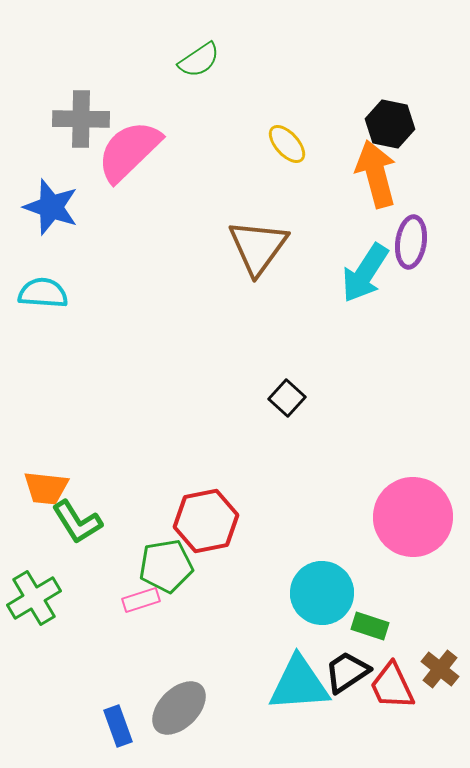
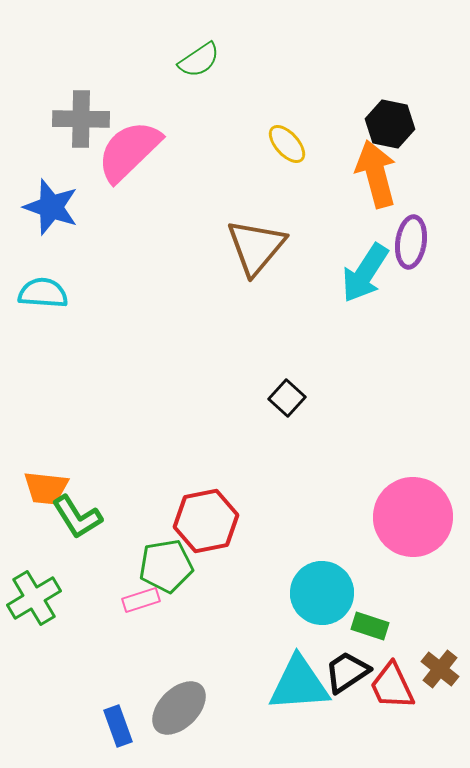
brown triangle: moved 2 px left; rotated 4 degrees clockwise
green L-shape: moved 5 px up
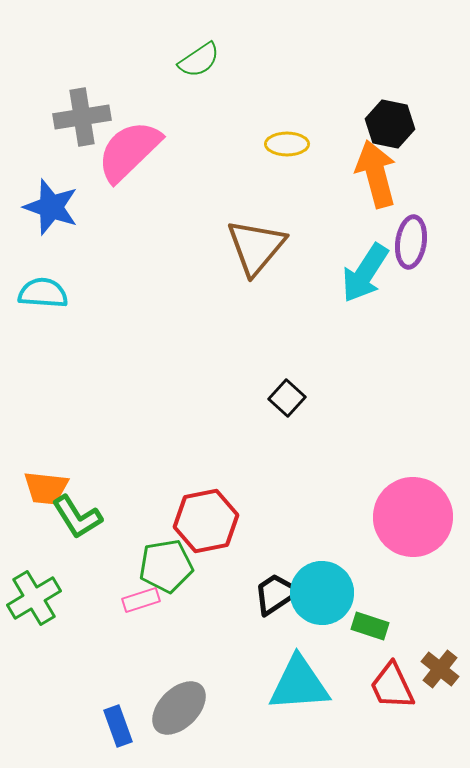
gray cross: moved 1 px right, 2 px up; rotated 10 degrees counterclockwise
yellow ellipse: rotated 48 degrees counterclockwise
black trapezoid: moved 71 px left, 78 px up
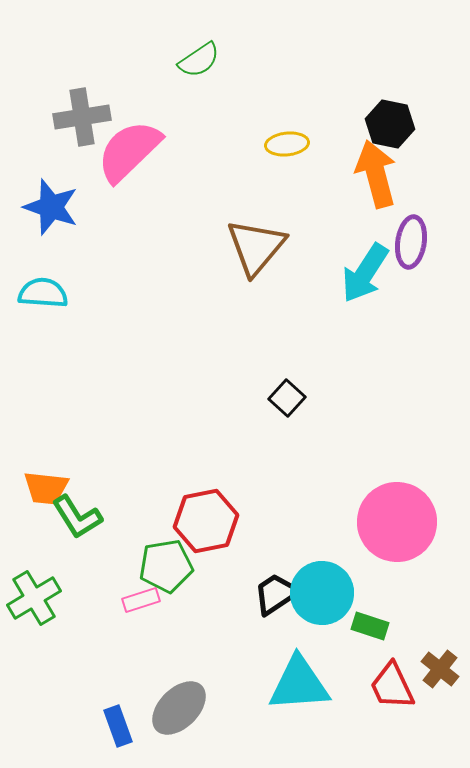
yellow ellipse: rotated 6 degrees counterclockwise
pink circle: moved 16 px left, 5 px down
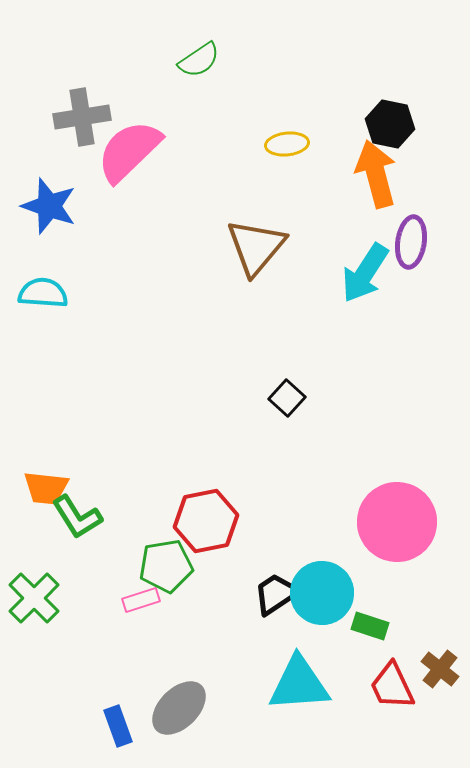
blue star: moved 2 px left, 1 px up
green cross: rotated 14 degrees counterclockwise
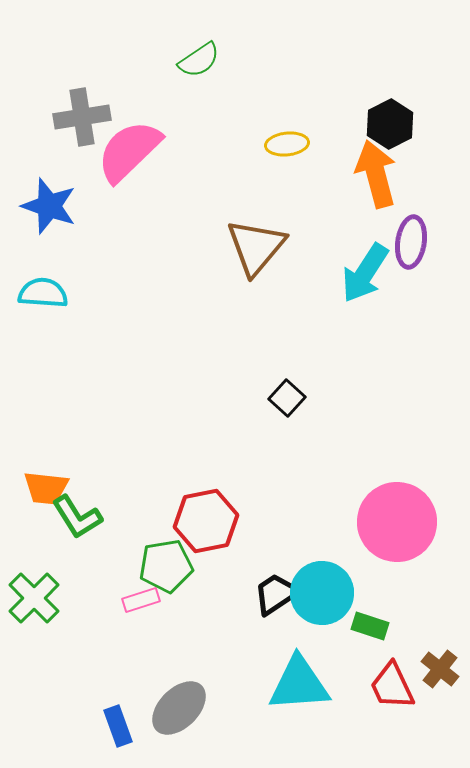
black hexagon: rotated 21 degrees clockwise
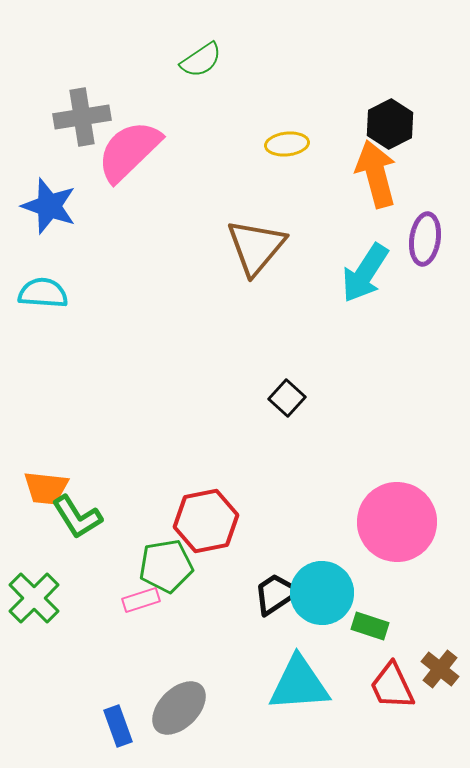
green semicircle: moved 2 px right
purple ellipse: moved 14 px right, 3 px up
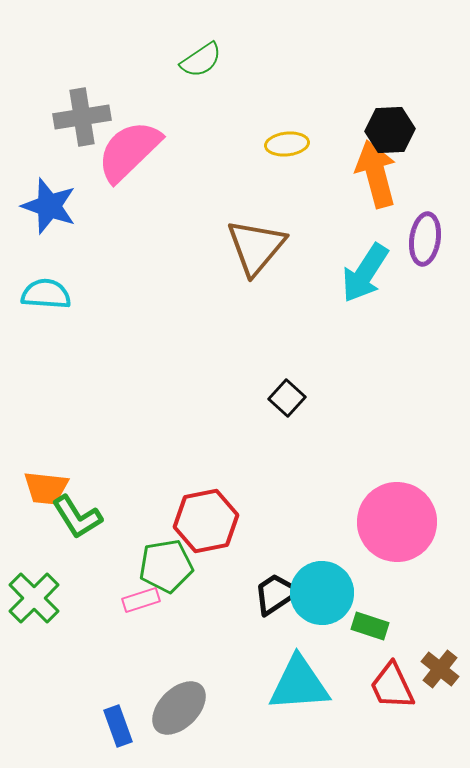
black hexagon: moved 6 px down; rotated 24 degrees clockwise
cyan semicircle: moved 3 px right, 1 px down
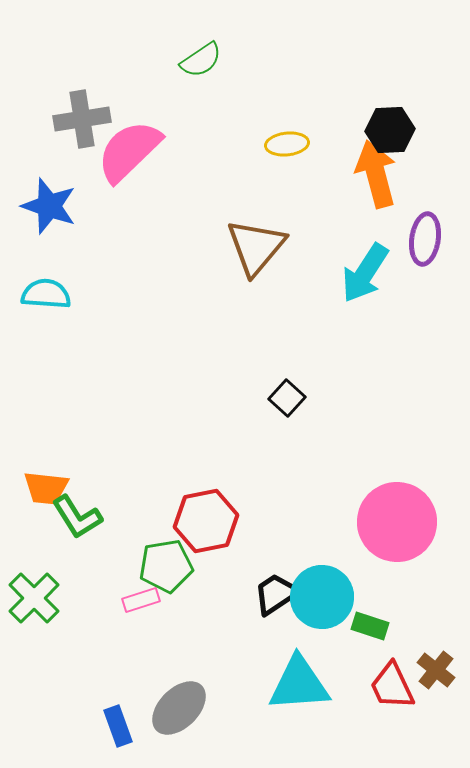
gray cross: moved 2 px down
cyan circle: moved 4 px down
brown cross: moved 4 px left, 1 px down
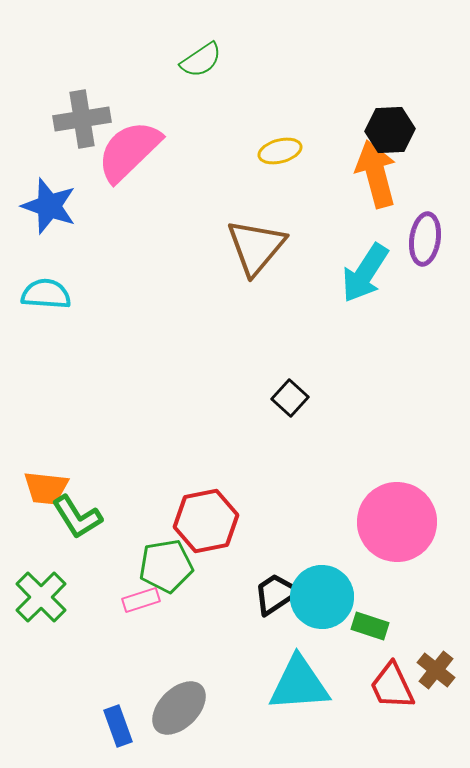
yellow ellipse: moved 7 px left, 7 px down; rotated 9 degrees counterclockwise
black square: moved 3 px right
green cross: moved 7 px right, 1 px up
